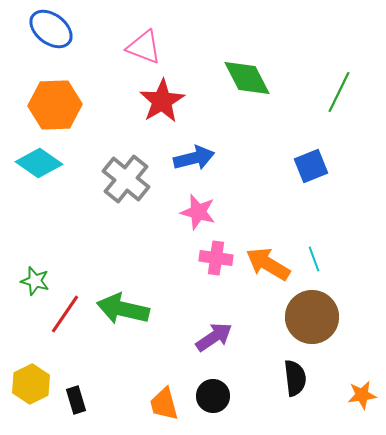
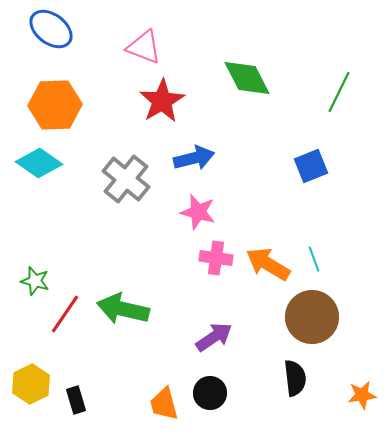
black circle: moved 3 px left, 3 px up
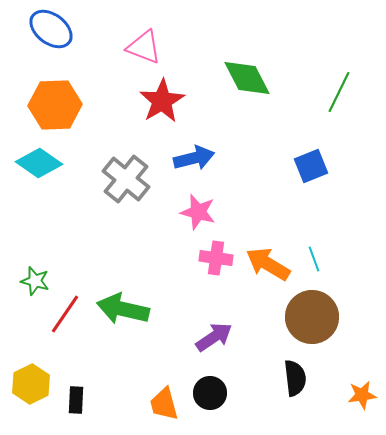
black rectangle: rotated 20 degrees clockwise
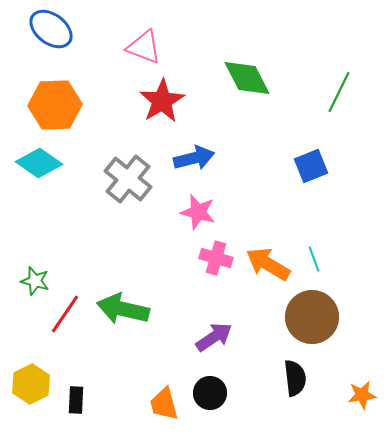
gray cross: moved 2 px right
pink cross: rotated 8 degrees clockwise
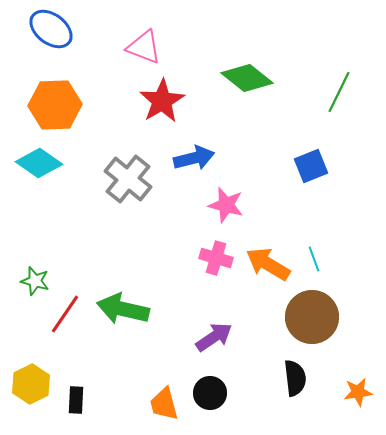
green diamond: rotated 24 degrees counterclockwise
pink star: moved 28 px right, 7 px up
orange star: moved 4 px left, 3 px up
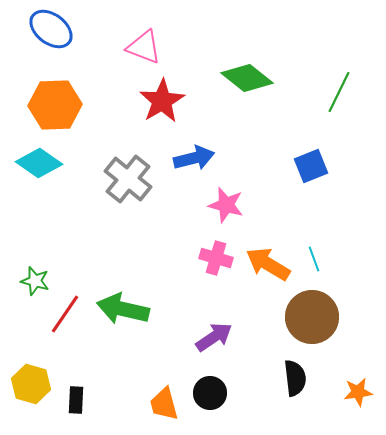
yellow hexagon: rotated 18 degrees counterclockwise
